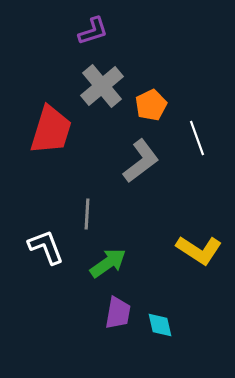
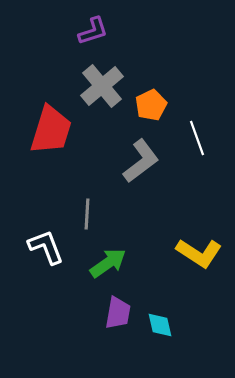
yellow L-shape: moved 3 px down
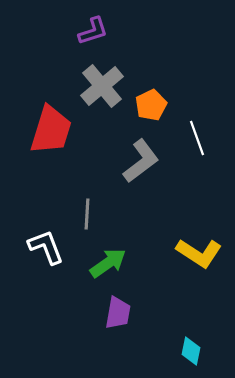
cyan diamond: moved 31 px right, 26 px down; rotated 24 degrees clockwise
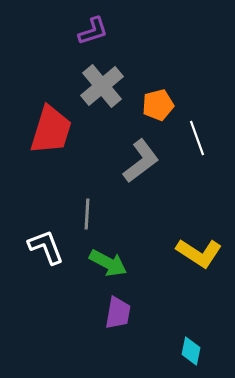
orange pentagon: moved 7 px right; rotated 12 degrees clockwise
green arrow: rotated 63 degrees clockwise
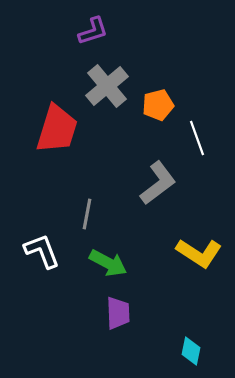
gray cross: moved 5 px right
red trapezoid: moved 6 px right, 1 px up
gray L-shape: moved 17 px right, 22 px down
gray line: rotated 8 degrees clockwise
white L-shape: moved 4 px left, 4 px down
purple trapezoid: rotated 12 degrees counterclockwise
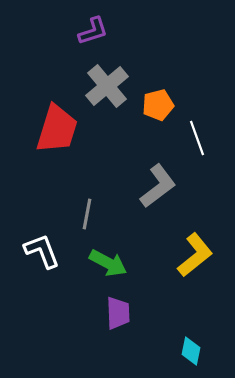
gray L-shape: moved 3 px down
yellow L-shape: moved 4 px left, 2 px down; rotated 72 degrees counterclockwise
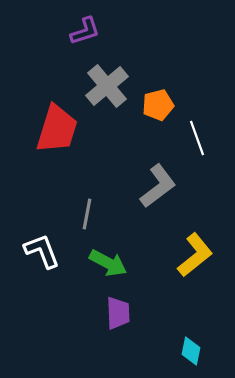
purple L-shape: moved 8 px left
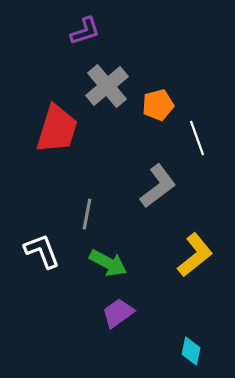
purple trapezoid: rotated 124 degrees counterclockwise
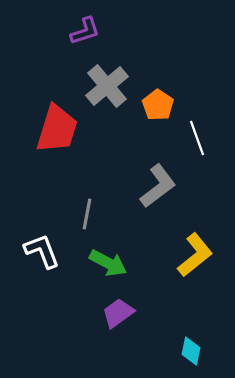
orange pentagon: rotated 24 degrees counterclockwise
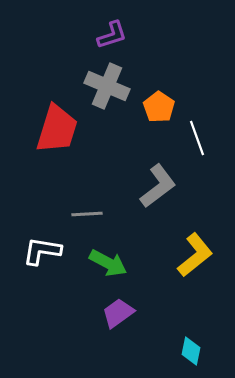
purple L-shape: moved 27 px right, 4 px down
gray cross: rotated 27 degrees counterclockwise
orange pentagon: moved 1 px right, 2 px down
gray line: rotated 76 degrees clockwise
white L-shape: rotated 60 degrees counterclockwise
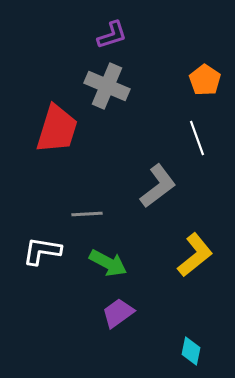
orange pentagon: moved 46 px right, 27 px up
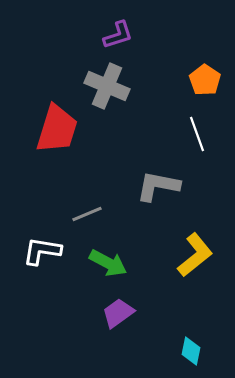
purple L-shape: moved 6 px right
white line: moved 4 px up
gray L-shape: rotated 132 degrees counterclockwise
gray line: rotated 20 degrees counterclockwise
